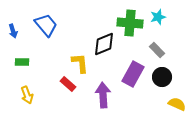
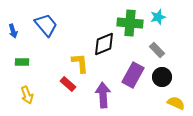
purple rectangle: moved 1 px down
yellow semicircle: moved 1 px left, 1 px up
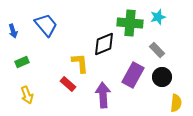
green rectangle: rotated 24 degrees counterclockwise
yellow semicircle: rotated 72 degrees clockwise
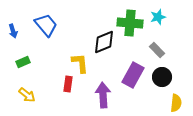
black diamond: moved 2 px up
green rectangle: moved 1 px right
red rectangle: rotated 56 degrees clockwise
yellow arrow: rotated 30 degrees counterclockwise
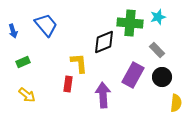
yellow L-shape: moved 1 px left
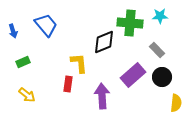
cyan star: moved 2 px right, 1 px up; rotated 14 degrees clockwise
purple rectangle: rotated 20 degrees clockwise
purple arrow: moved 1 px left, 1 px down
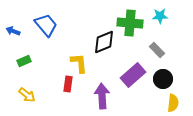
blue arrow: rotated 128 degrees clockwise
green rectangle: moved 1 px right, 1 px up
black circle: moved 1 px right, 2 px down
yellow semicircle: moved 3 px left
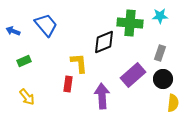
gray rectangle: moved 3 px right, 3 px down; rotated 63 degrees clockwise
yellow arrow: moved 2 px down; rotated 12 degrees clockwise
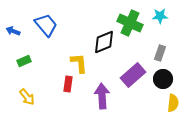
green cross: rotated 20 degrees clockwise
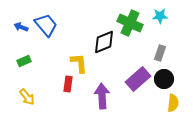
blue arrow: moved 8 px right, 4 px up
purple rectangle: moved 5 px right, 4 px down
black circle: moved 1 px right
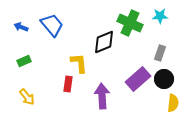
blue trapezoid: moved 6 px right
